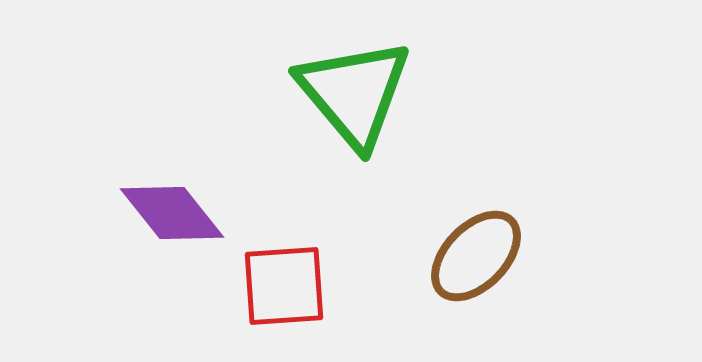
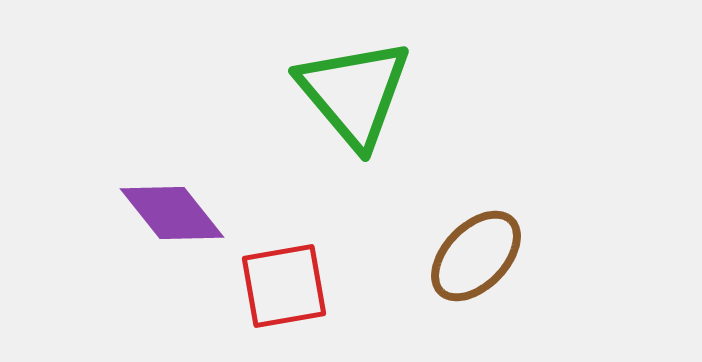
red square: rotated 6 degrees counterclockwise
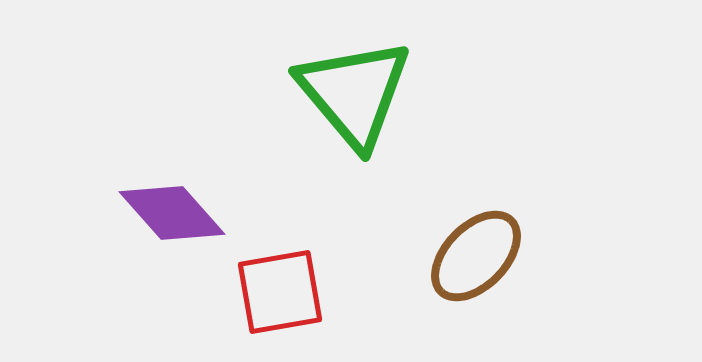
purple diamond: rotated 3 degrees counterclockwise
red square: moved 4 px left, 6 px down
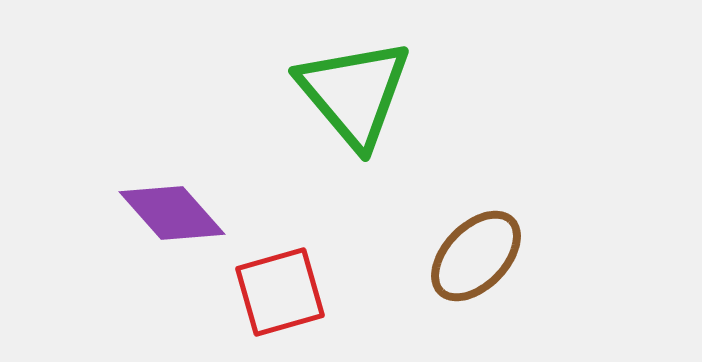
red square: rotated 6 degrees counterclockwise
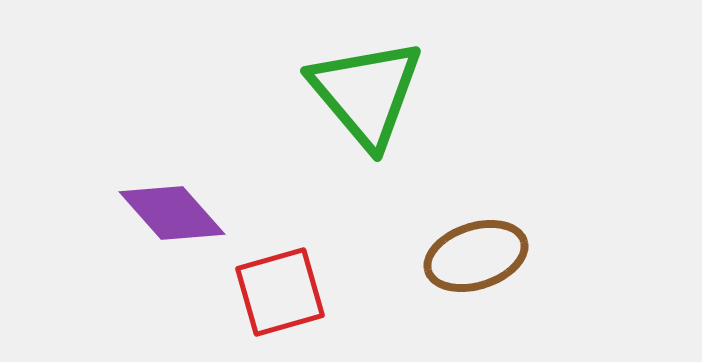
green triangle: moved 12 px right
brown ellipse: rotated 28 degrees clockwise
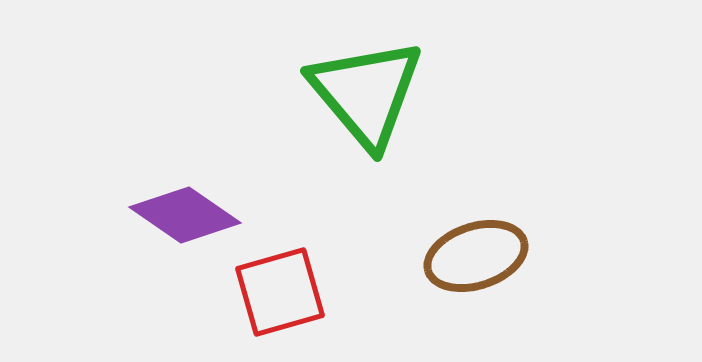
purple diamond: moved 13 px right, 2 px down; rotated 14 degrees counterclockwise
